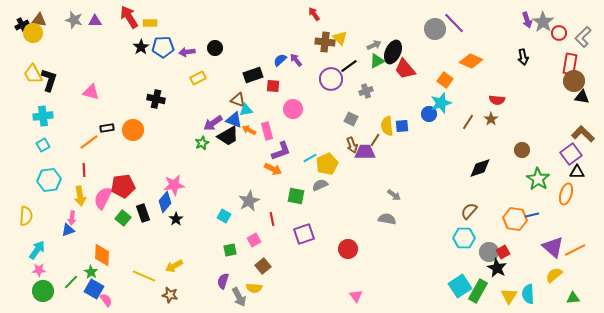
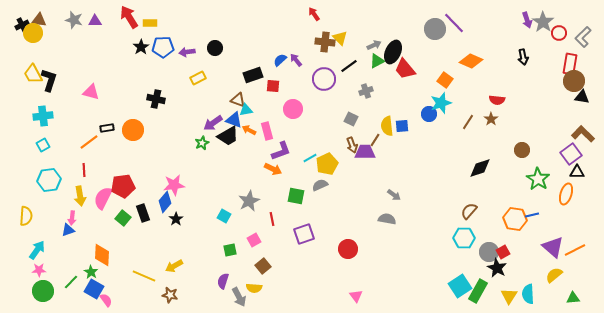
purple circle at (331, 79): moved 7 px left
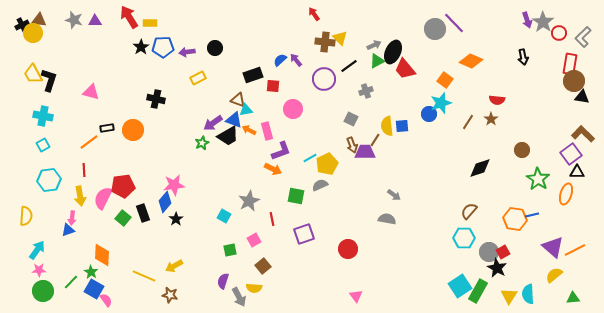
cyan cross at (43, 116): rotated 18 degrees clockwise
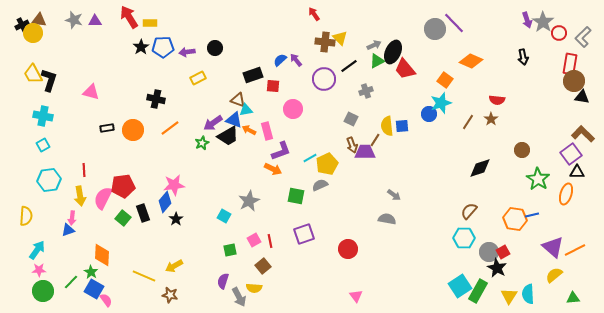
orange line at (89, 142): moved 81 px right, 14 px up
red line at (272, 219): moved 2 px left, 22 px down
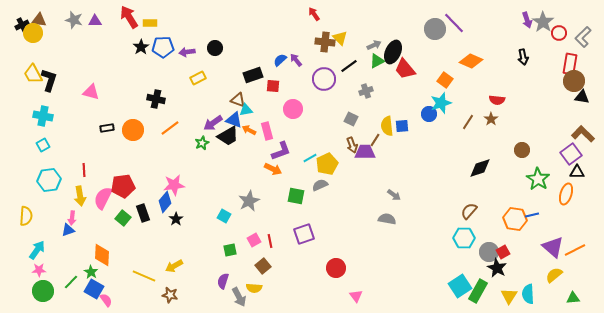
red circle at (348, 249): moved 12 px left, 19 px down
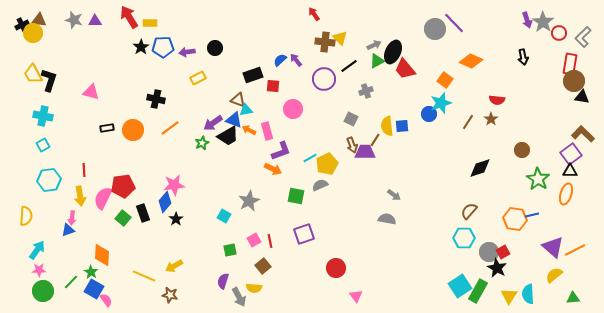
black triangle at (577, 172): moved 7 px left, 1 px up
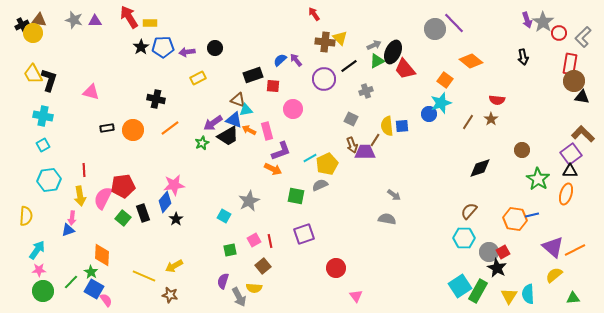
orange diamond at (471, 61): rotated 15 degrees clockwise
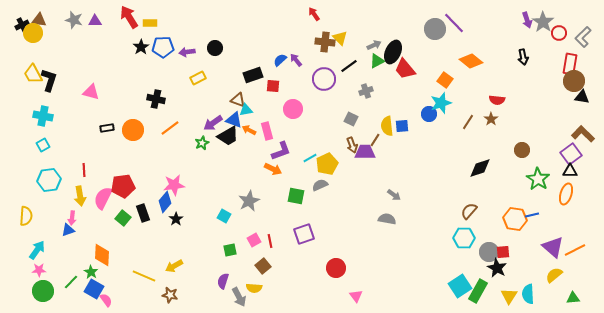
red square at (503, 252): rotated 24 degrees clockwise
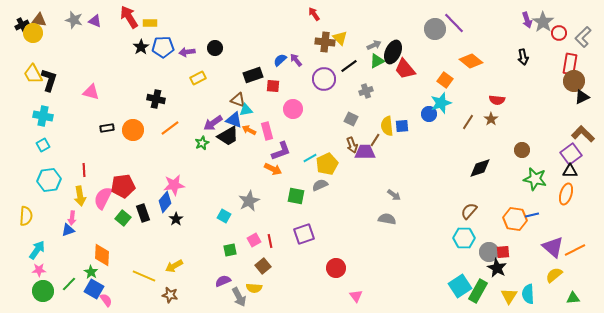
purple triangle at (95, 21): rotated 24 degrees clockwise
black triangle at (582, 97): rotated 35 degrees counterclockwise
green star at (538, 179): moved 3 px left; rotated 20 degrees counterclockwise
purple semicircle at (223, 281): rotated 49 degrees clockwise
green line at (71, 282): moved 2 px left, 2 px down
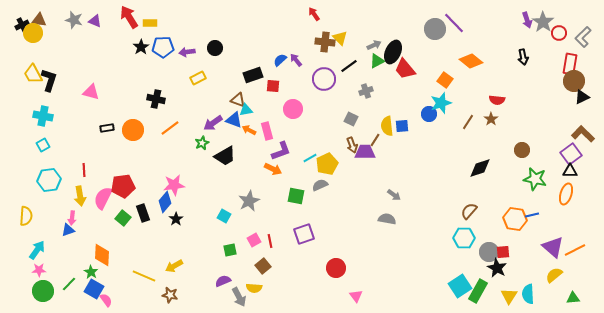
black trapezoid at (228, 136): moved 3 px left, 20 px down
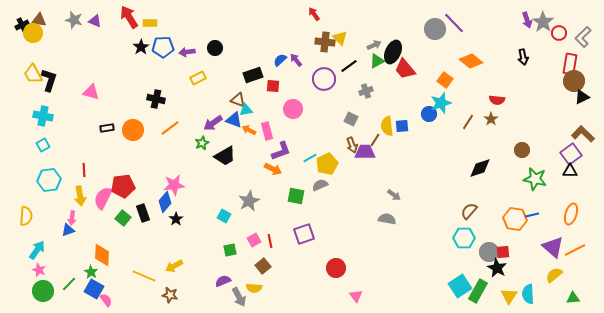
orange ellipse at (566, 194): moved 5 px right, 20 px down
pink star at (39, 270): rotated 24 degrees clockwise
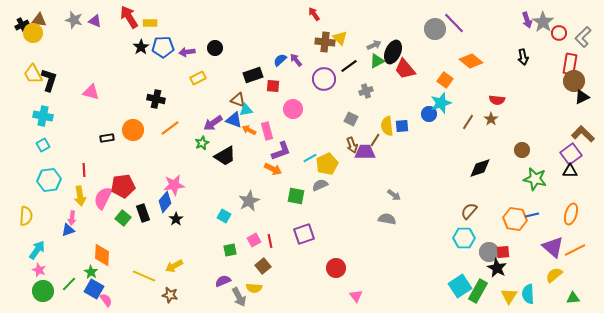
black rectangle at (107, 128): moved 10 px down
